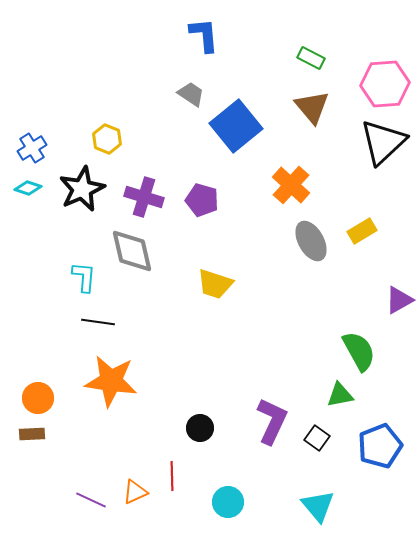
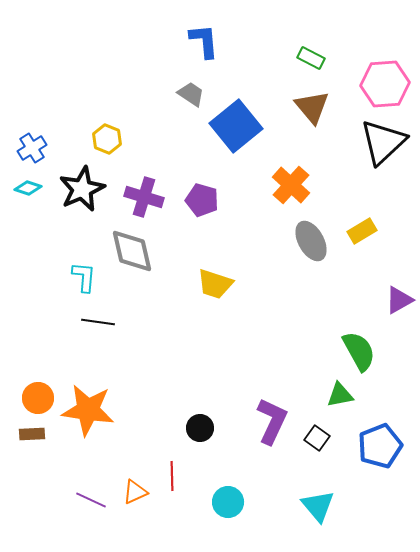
blue L-shape: moved 6 px down
orange star: moved 23 px left, 29 px down
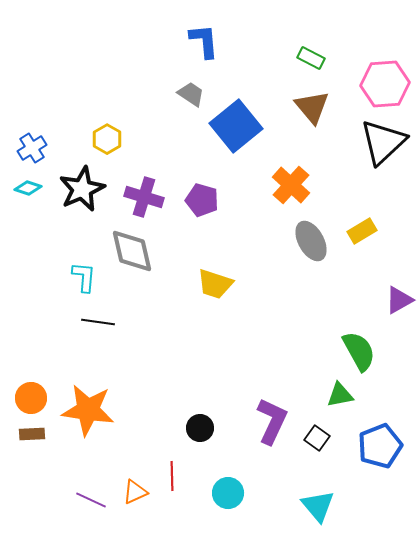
yellow hexagon: rotated 8 degrees clockwise
orange circle: moved 7 px left
cyan circle: moved 9 px up
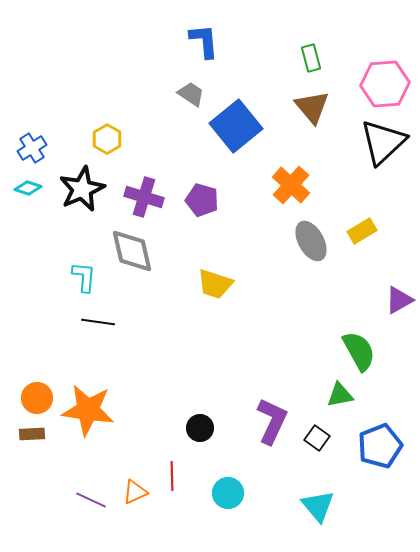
green rectangle: rotated 48 degrees clockwise
orange circle: moved 6 px right
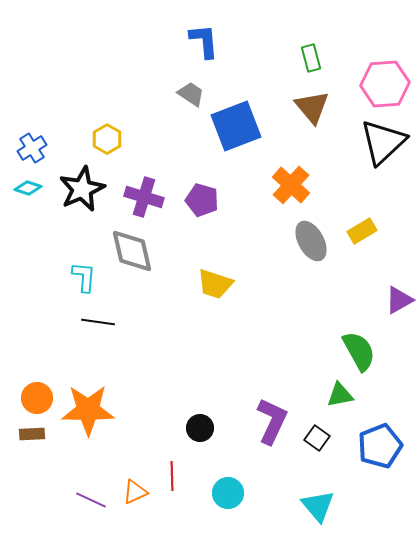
blue square: rotated 18 degrees clockwise
orange star: rotated 8 degrees counterclockwise
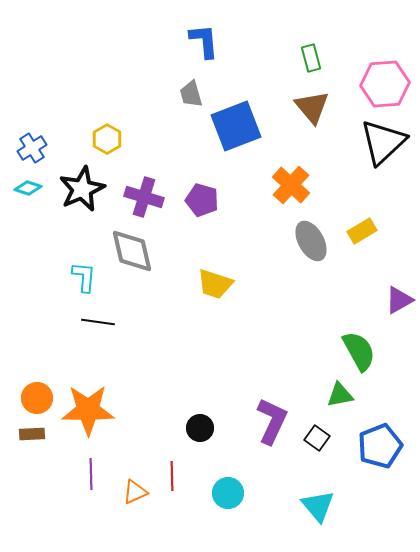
gray trapezoid: rotated 140 degrees counterclockwise
purple line: moved 26 px up; rotated 64 degrees clockwise
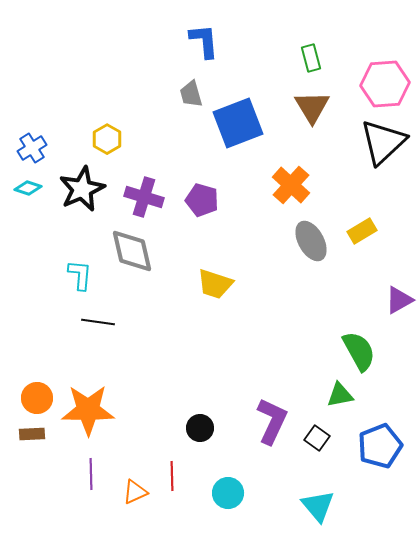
brown triangle: rotated 9 degrees clockwise
blue square: moved 2 px right, 3 px up
cyan L-shape: moved 4 px left, 2 px up
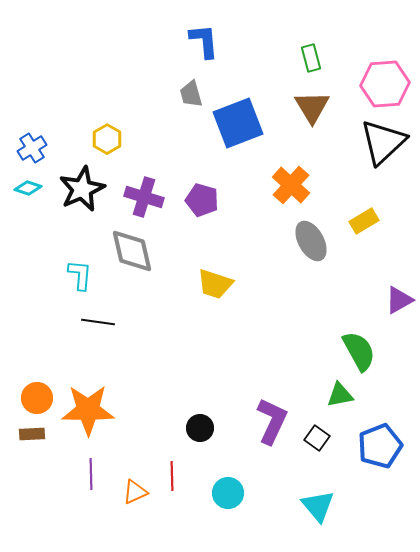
yellow rectangle: moved 2 px right, 10 px up
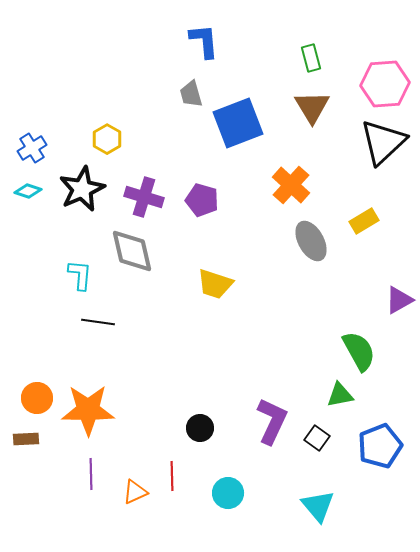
cyan diamond: moved 3 px down
brown rectangle: moved 6 px left, 5 px down
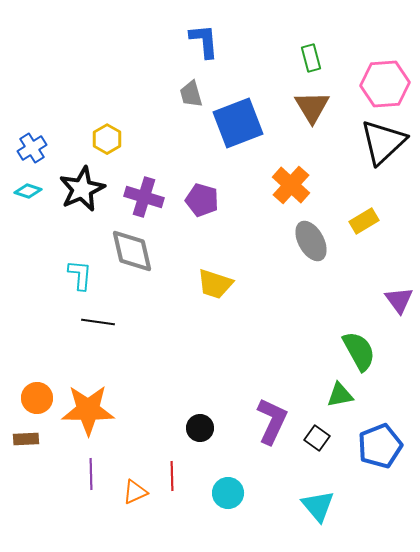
purple triangle: rotated 36 degrees counterclockwise
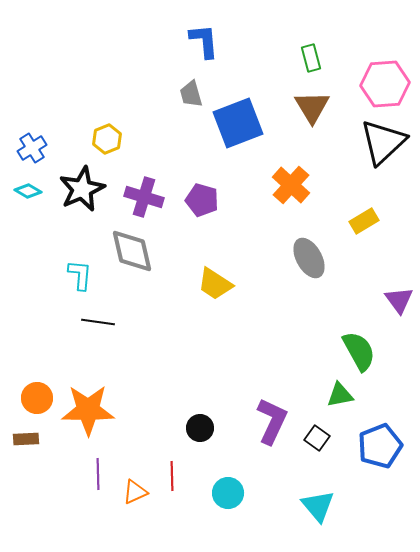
yellow hexagon: rotated 8 degrees clockwise
cyan diamond: rotated 12 degrees clockwise
gray ellipse: moved 2 px left, 17 px down
yellow trapezoid: rotated 15 degrees clockwise
purple line: moved 7 px right
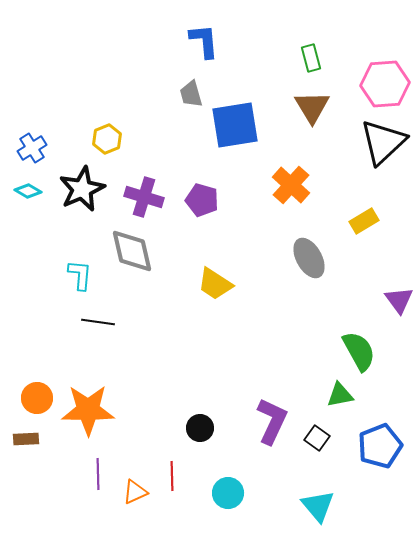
blue square: moved 3 px left, 2 px down; rotated 12 degrees clockwise
